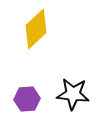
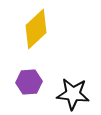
purple hexagon: moved 2 px right, 17 px up
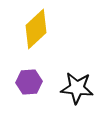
black star: moved 4 px right, 6 px up
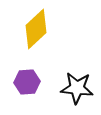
purple hexagon: moved 2 px left
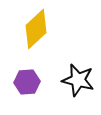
black star: moved 1 px right, 8 px up; rotated 8 degrees clockwise
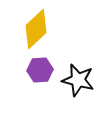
purple hexagon: moved 13 px right, 12 px up
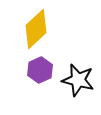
purple hexagon: rotated 20 degrees counterclockwise
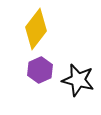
yellow diamond: rotated 9 degrees counterclockwise
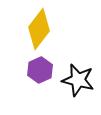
yellow diamond: moved 3 px right
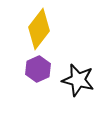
purple hexagon: moved 2 px left, 1 px up
